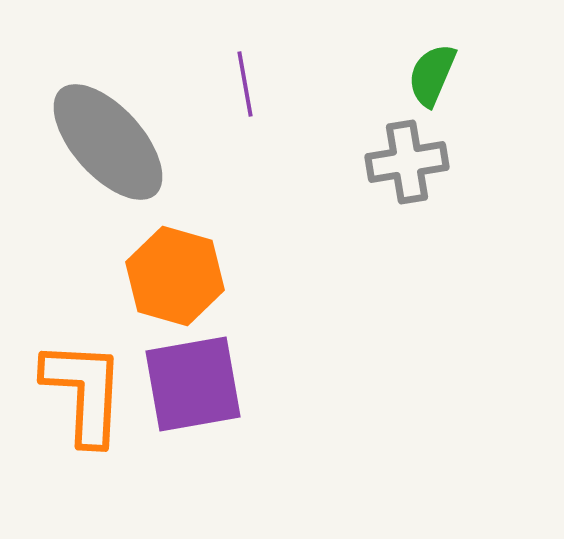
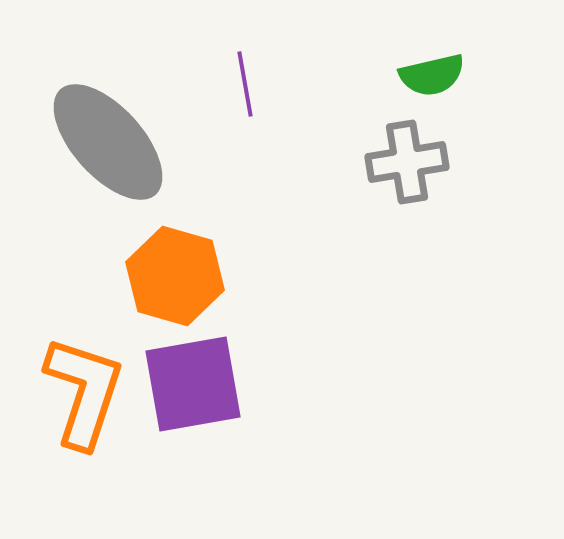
green semicircle: rotated 126 degrees counterclockwise
orange L-shape: rotated 15 degrees clockwise
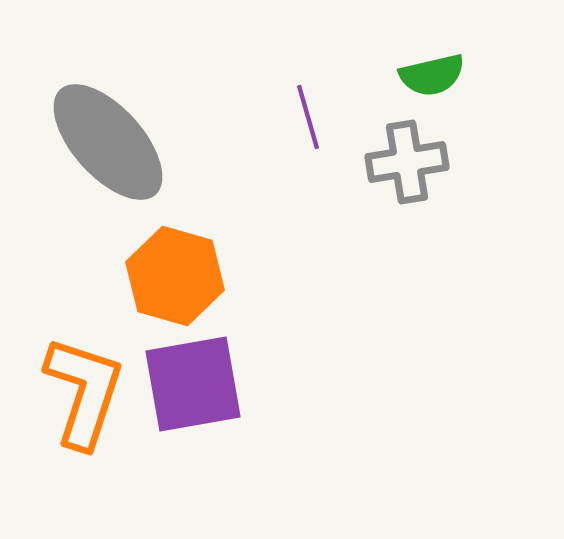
purple line: moved 63 px right, 33 px down; rotated 6 degrees counterclockwise
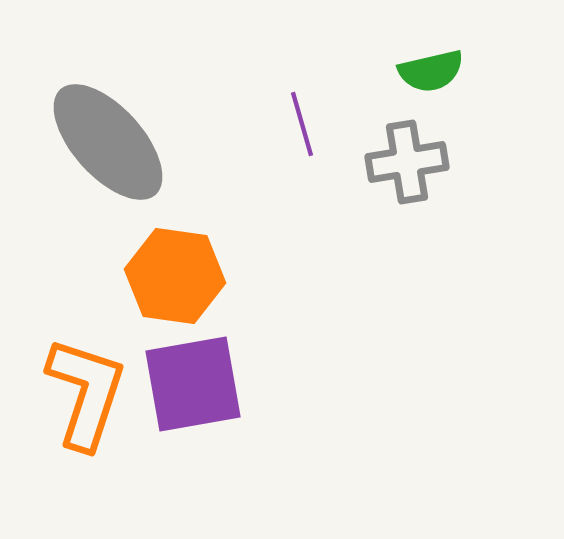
green semicircle: moved 1 px left, 4 px up
purple line: moved 6 px left, 7 px down
orange hexagon: rotated 8 degrees counterclockwise
orange L-shape: moved 2 px right, 1 px down
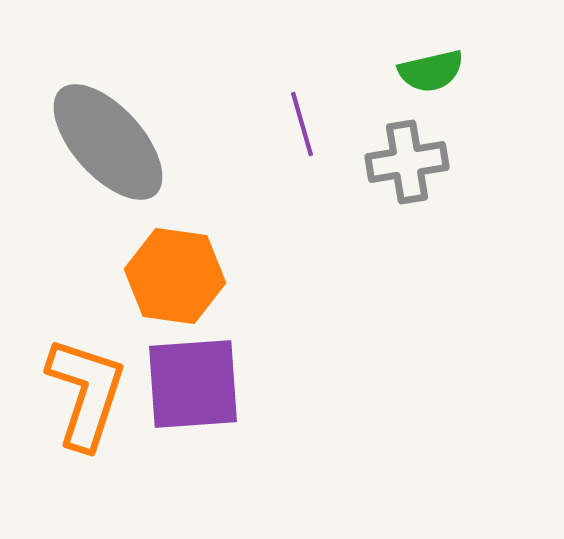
purple square: rotated 6 degrees clockwise
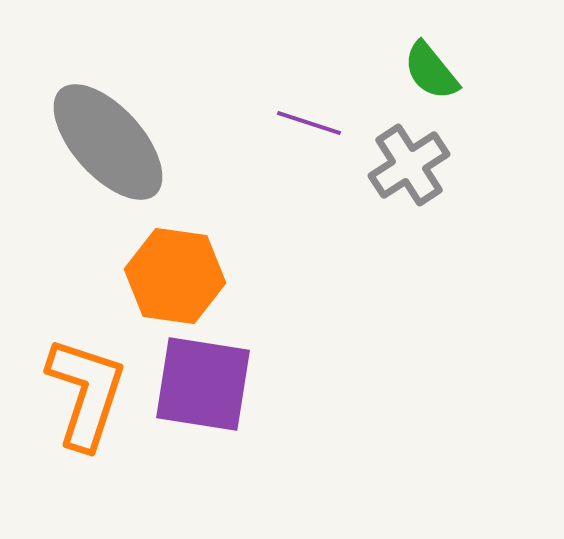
green semicircle: rotated 64 degrees clockwise
purple line: moved 7 px right, 1 px up; rotated 56 degrees counterclockwise
gray cross: moved 2 px right, 3 px down; rotated 24 degrees counterclockwise
purple square: moved 10 px right; rotated 13 degrees clockwise
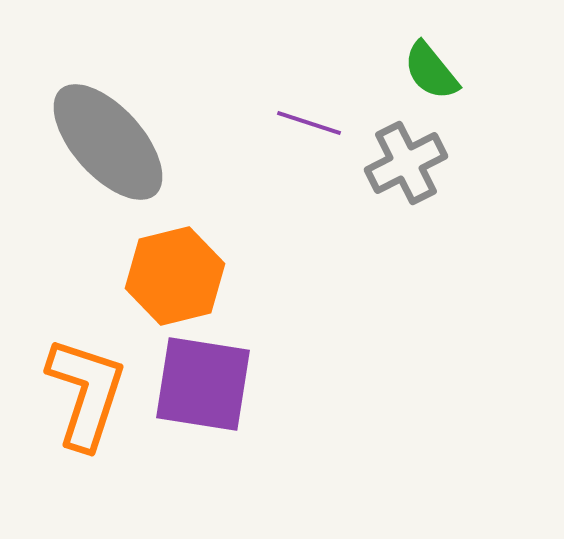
gray cross: moved 3 px left, 2 px up; rotated 6 degrees clockwise
orange hexagon: rotated 22 degrees counterclockwise
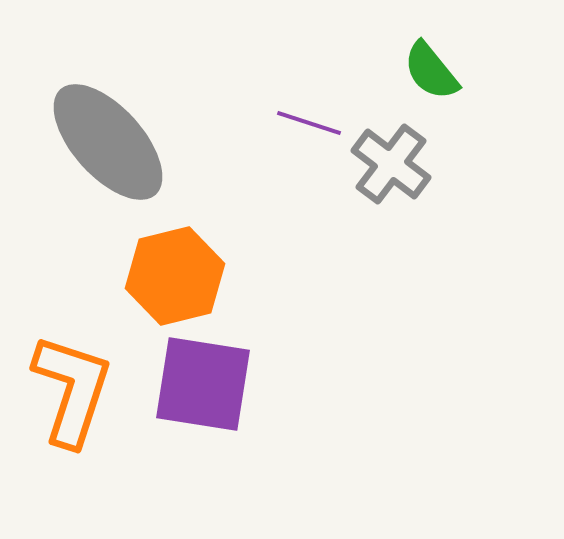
gray cross: moved 15 px left, 1 px down; rotated 26 degrees counterclockwise
orange L-shape: moved 14 px left, 3 px up
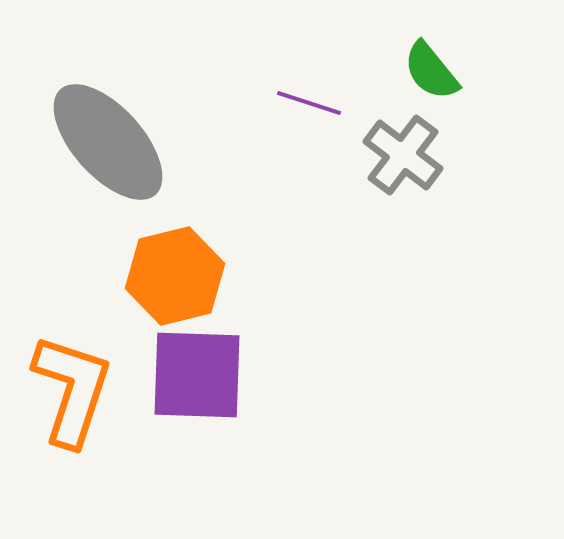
purple line: moved 20 px up
gray cross: moved 12 px right, 9 px up
purple square: moved 6 px left, 9 px up; rotated 7 degrees counterclockwise
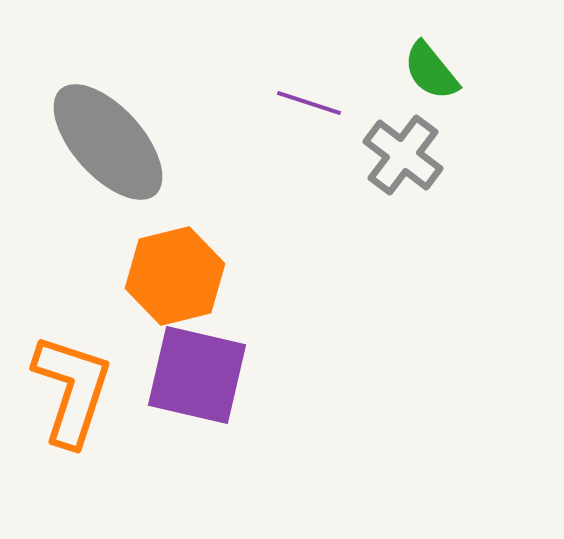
purple square: rotated 11 degrees clockwise
